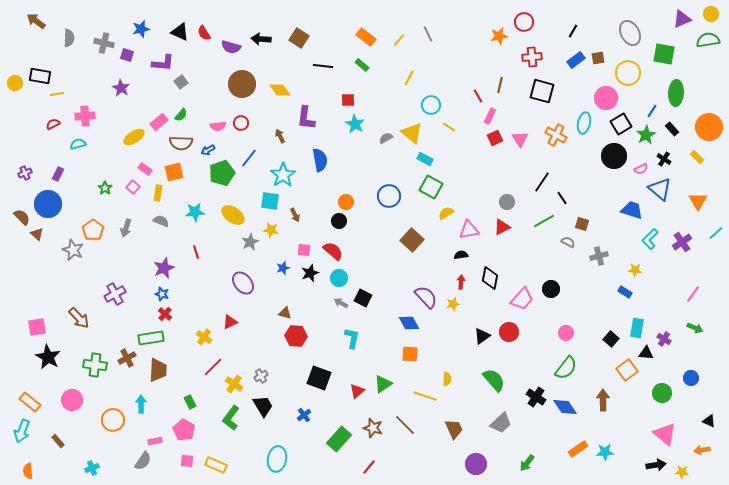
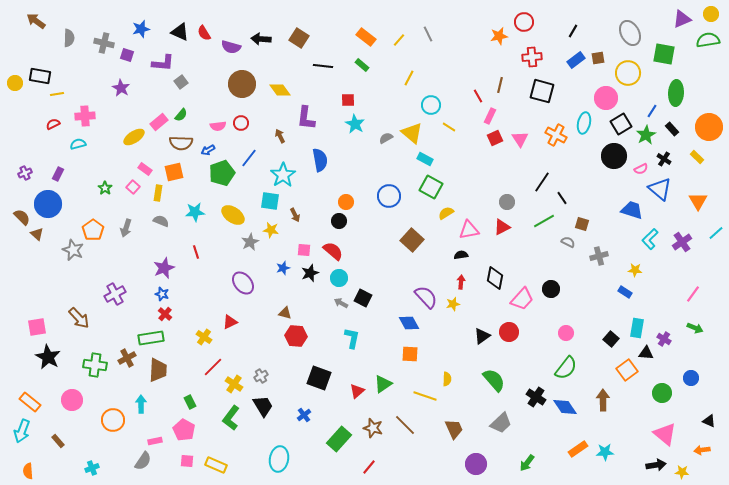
black diamond at (490, 278): moved 5 px right
cyan ellipse at (277, 459): moved 2 px right
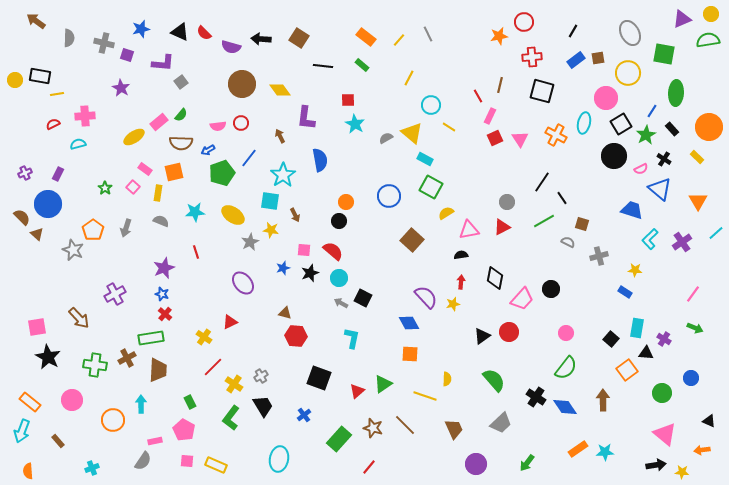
red semicircle at (204, 33): rotated 14 degrees counterclockwise
yellow circle at (15, 83): moved 3 px up
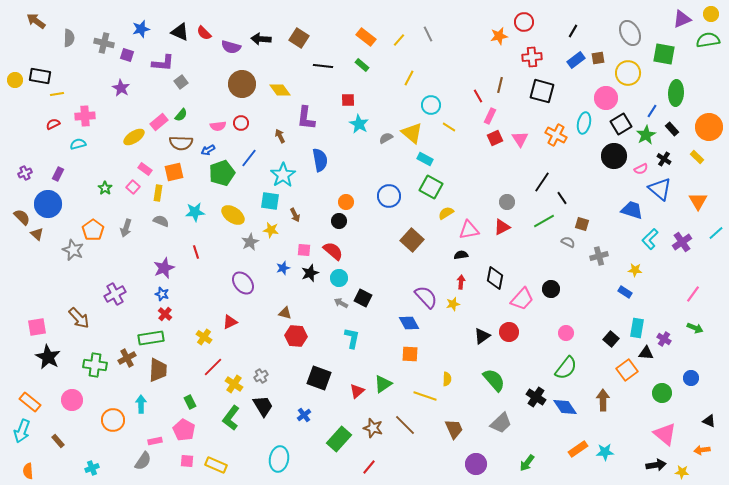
cyan star at (355, 124): moved 4 px right
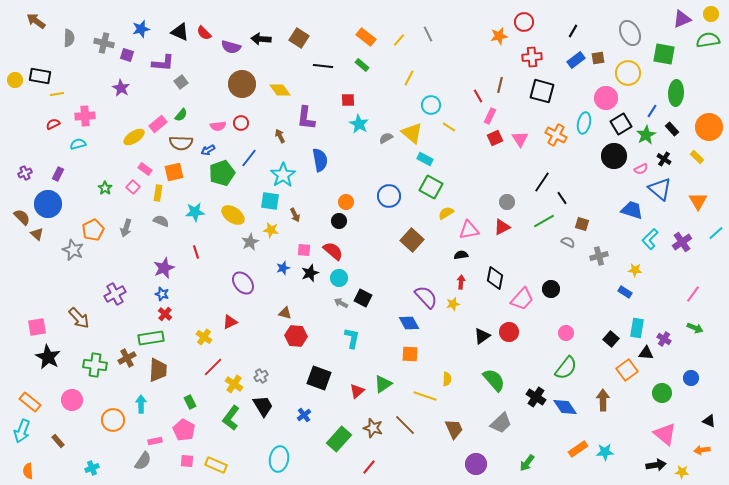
pink rectangle at (159, 122): moved 1 px left, 2 px down
orange pentagon at (93, 230): rotated 10 degrees clockwise
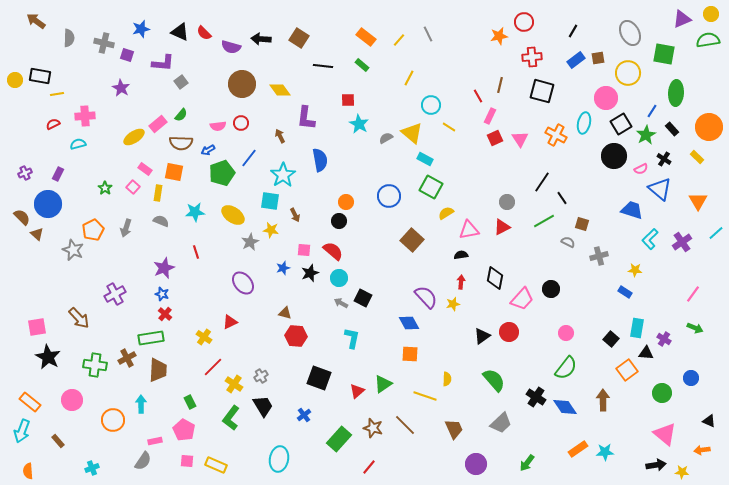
orange square at (174, 172): rotated 24 degrees clockwise
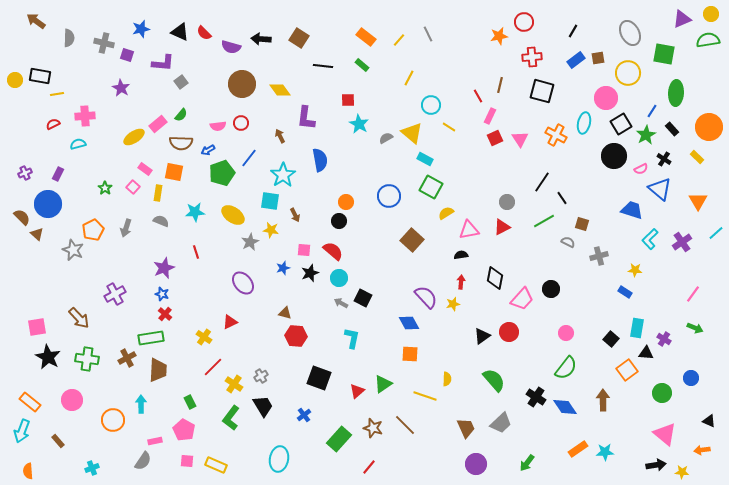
green cross at (95, 365): moved 8 px left, 6 px up
brown trapezoid at (454, 429): moved 12 px right, 1 px up
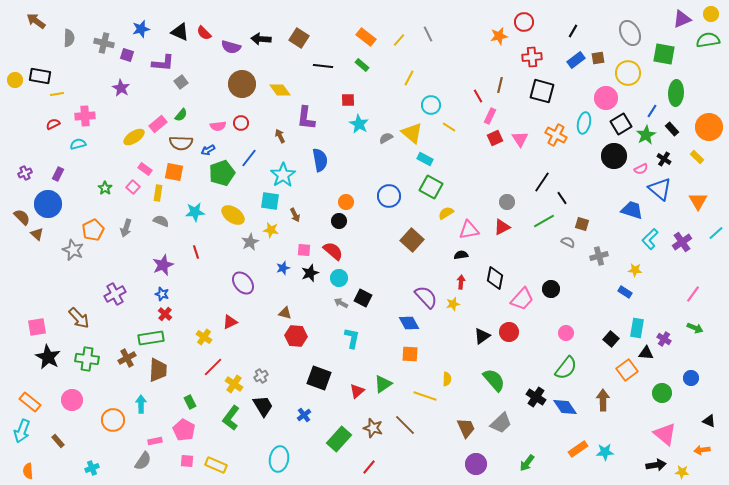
purple star at (164, 268): moved 1 px left, 3 px up
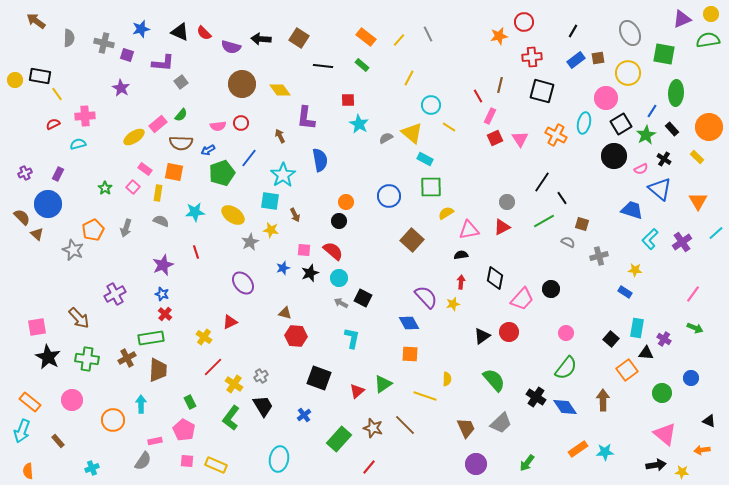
yellow line at (57, 94): rotated 64 degrees clockwise
green square at (431, 187): rotated 30 degrees counterclockwise
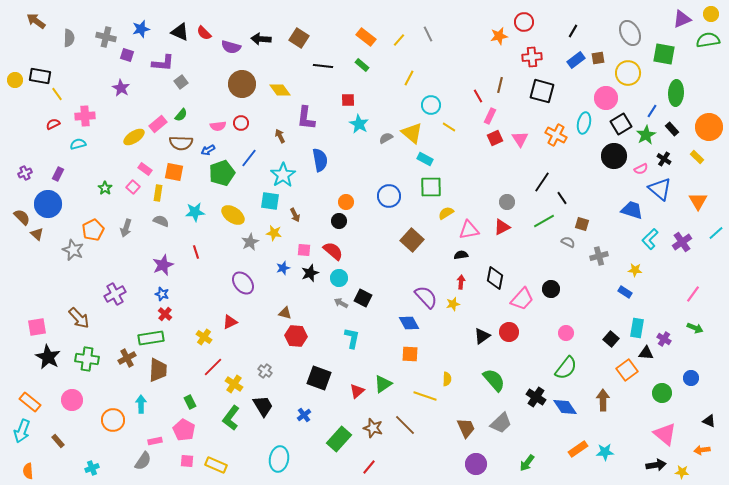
gray cross at (104, 43): moved 2 px right, 6 px up
yellow star at (271, 230): moved 3 px right, 3 px down
gray cross at (261, 376): moved 4 px right, 5 px up; rotated 24 degrees counterclockwise
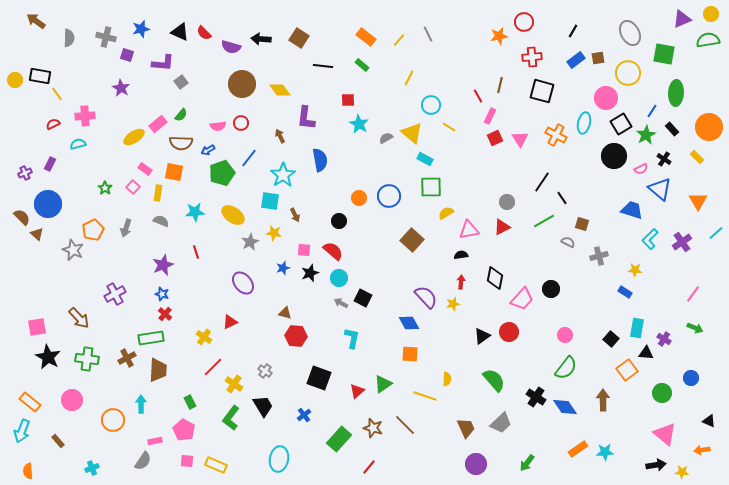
purple rectangle at (58, 174): moved 8 px left, 10 px up
orange circle at (346, 202): moved 13 px right, 4 px up
pink circle at (566, 333): moved 1 px left, 2 px down
